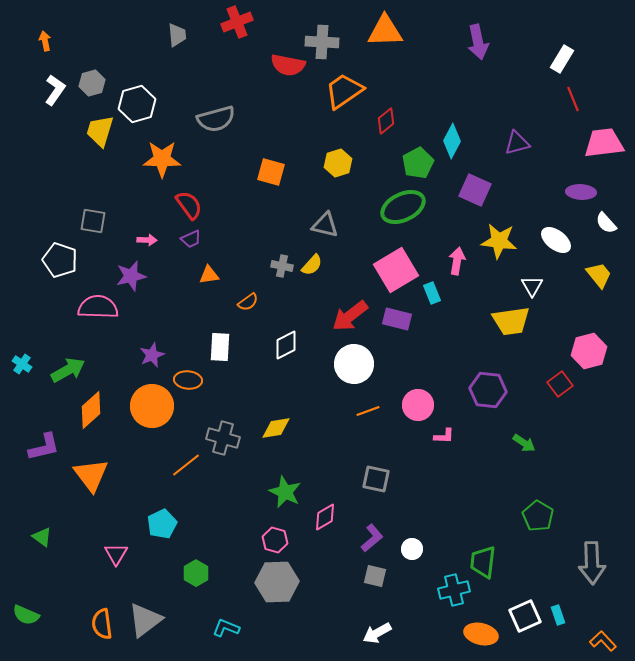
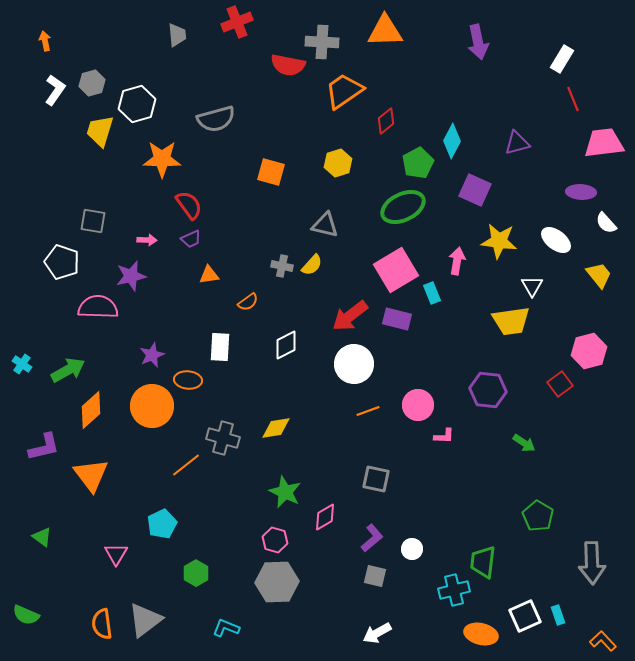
white pentagon at (60, 260): moved 2 px right, 2 px down
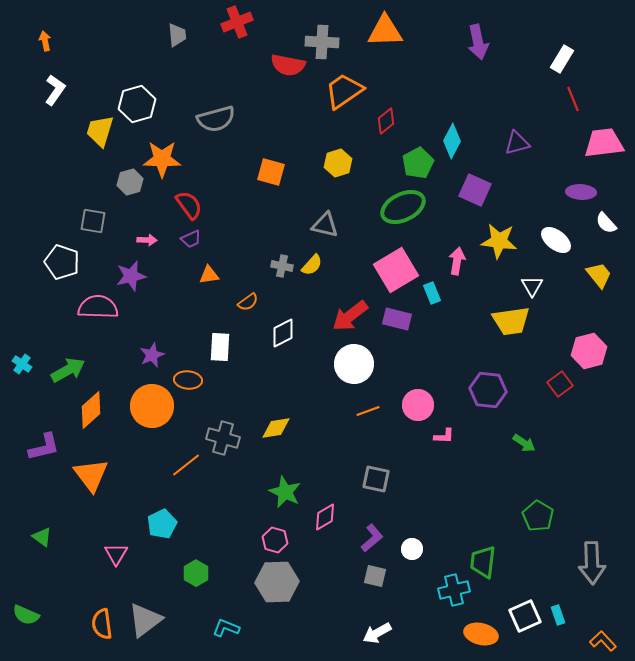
gray hexagon at (92, 83): moved 38 px right, 99 px down
white diamond at (286, 345): moved 3 px left, 12 px up
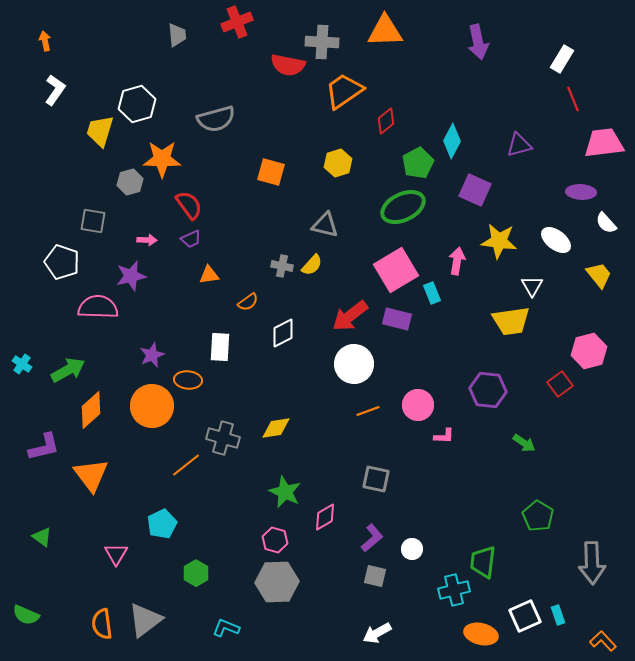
purple triangle at (517, 143): moved 2 px right, 2 px down
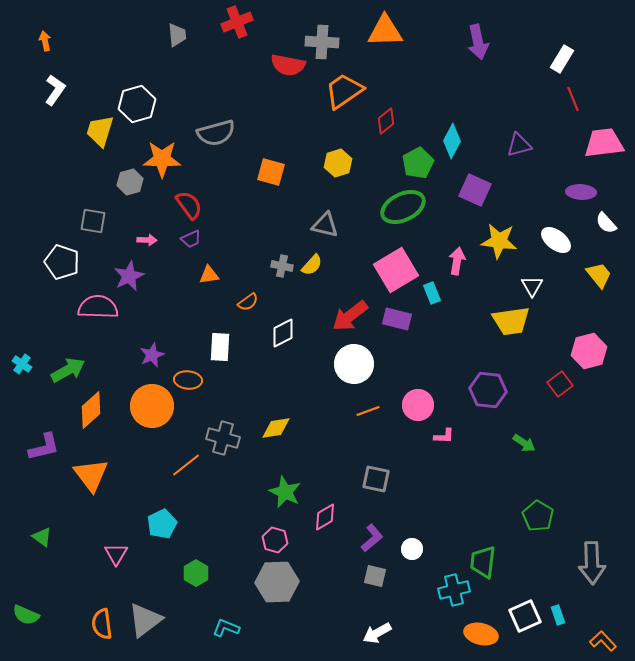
gray semicircle at (216, 119): moved 14 px down
purple star at (131, 276): moved 2 px left; rotated 12 degrees counterclockwise
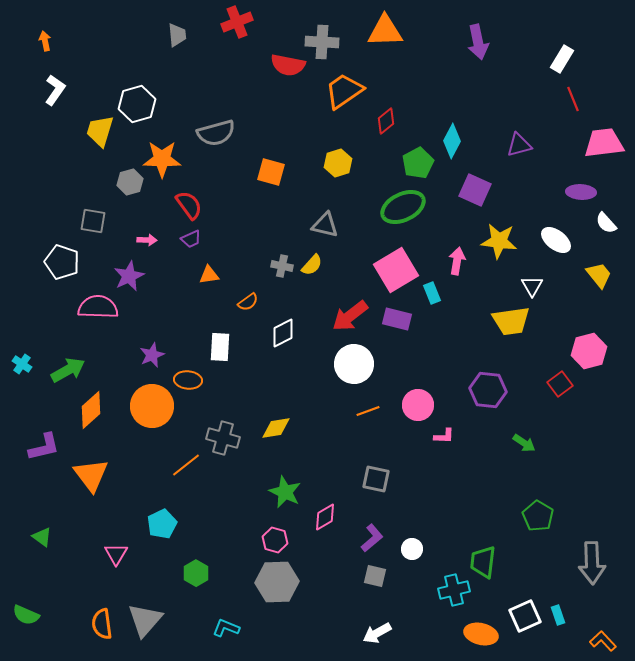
gray triangle at (145, 620): rotated 12 degrees counterclockwise
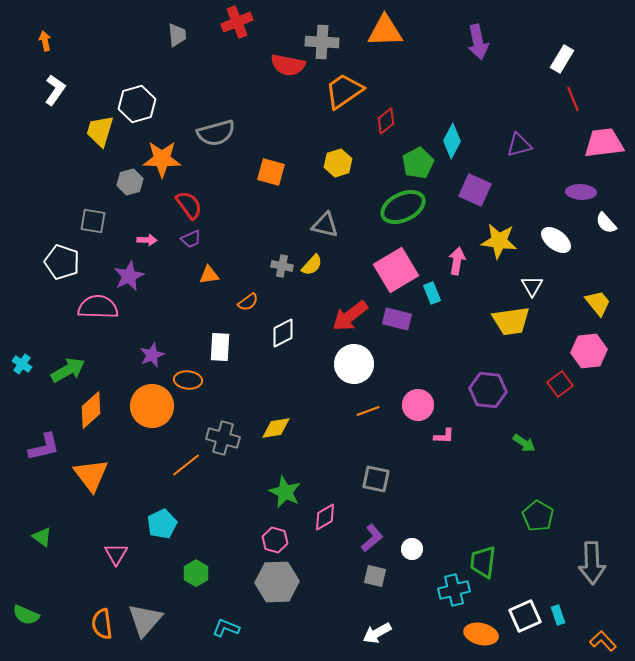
yellow trapezoid at (599, 275): moved 1 px left, 28 px down
pink hexagon at (589, 351): rotated 8 degrees clockwise
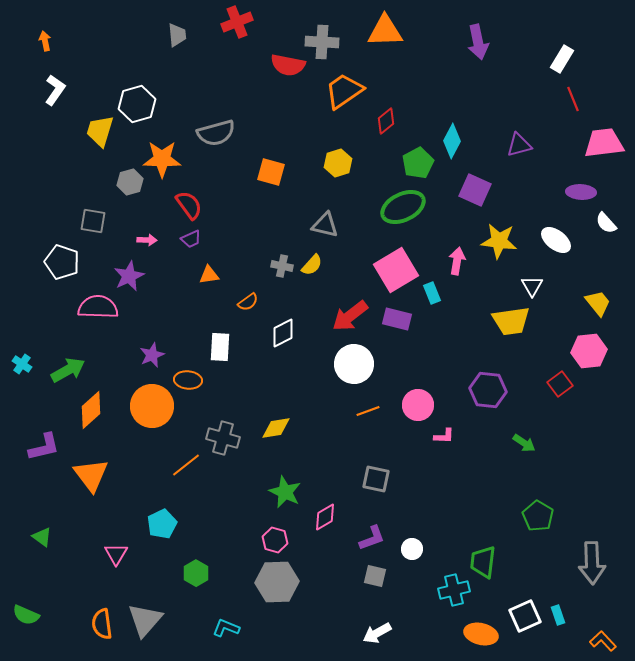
purple L-shape at (372, 538): rotated 20 degrees clockwise
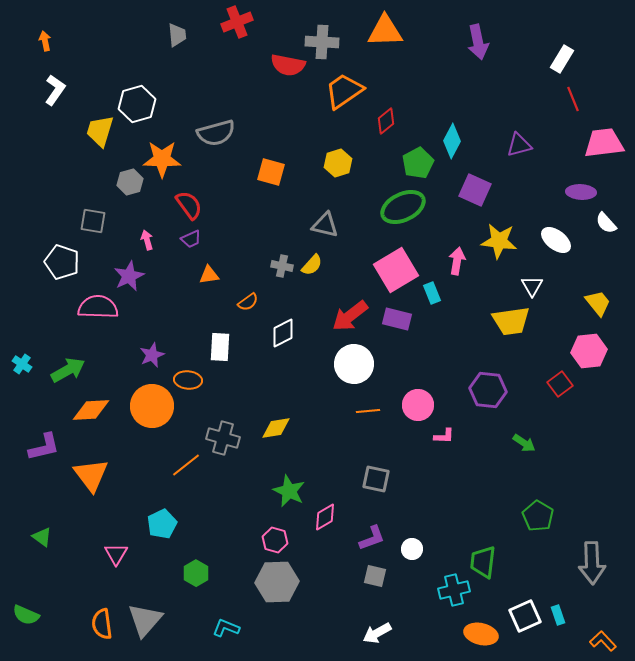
pink arrow at (147, 240): rotated 108 degrees counterclockwise
orange diamond at (91, 410): rotated 39 degrees clockwise
orange line at (368, 411): rotated 15 degrees clockwise
green star at (285, 492): moved 4 px right, 1 px up
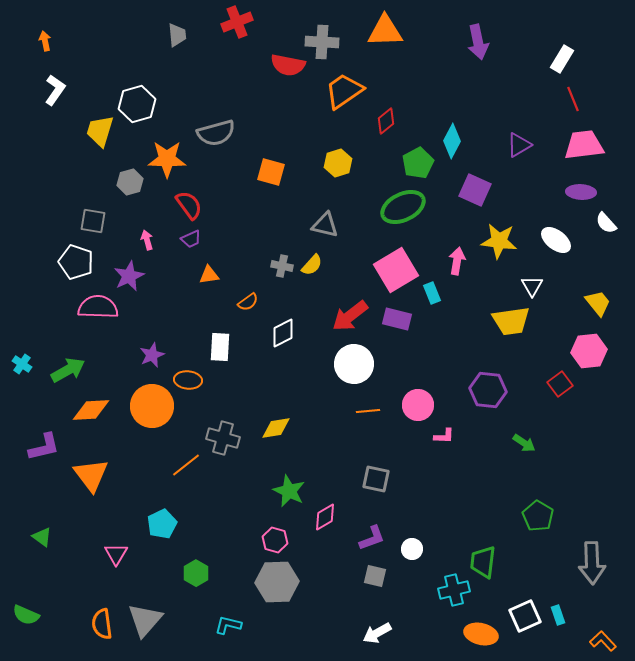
pink trapezoid at (604, 143): moved 20 px left, 2 px down
purple triangle at (519, 145): rotated 16 degrees counterclockwise
orange star at (162, 159): moved 5 px right
white pentagon at (62, 262): moved 14 px right
cyan L-shape at (226, 628): moved 2 px right, 3 px up; rotated 8 degrees counterclockwise
